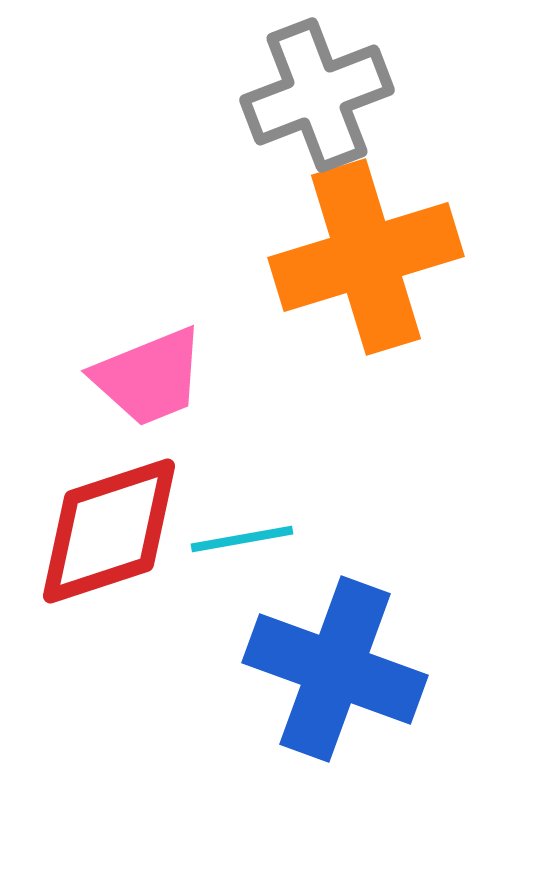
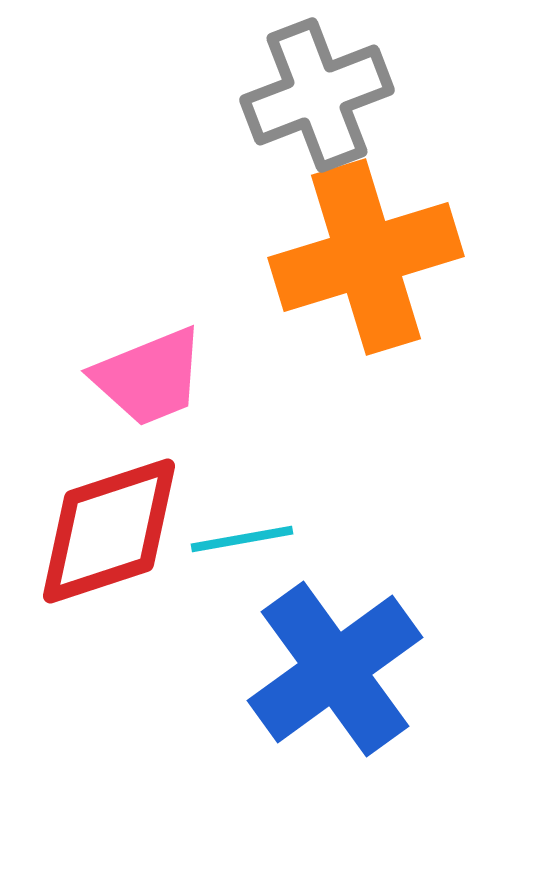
blue cross: rotated 34 degrees clockwise
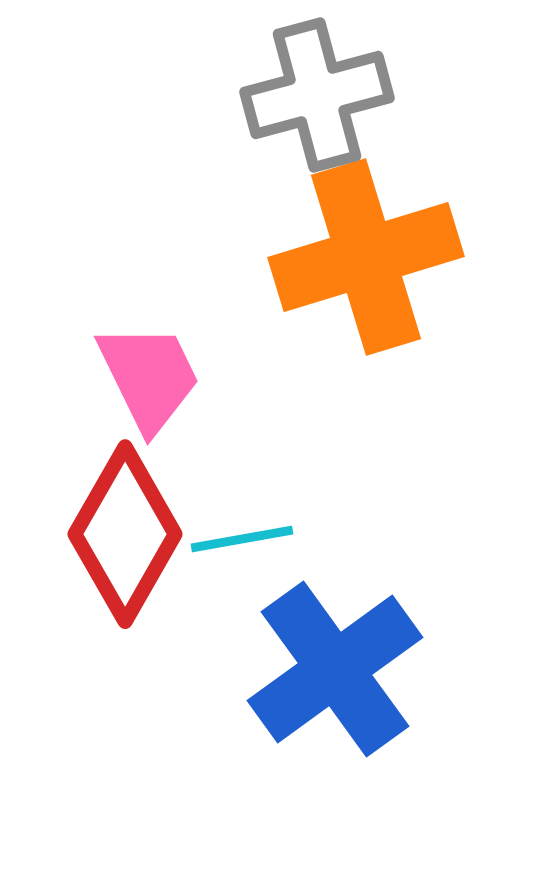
gray cross: rotated 6 degrees clockwise
pink trapezoid: rotated 94 degrees counterclockwise
red diamond: moved 16 px right, 3 px down; rotated 42 degrees counterclockwise
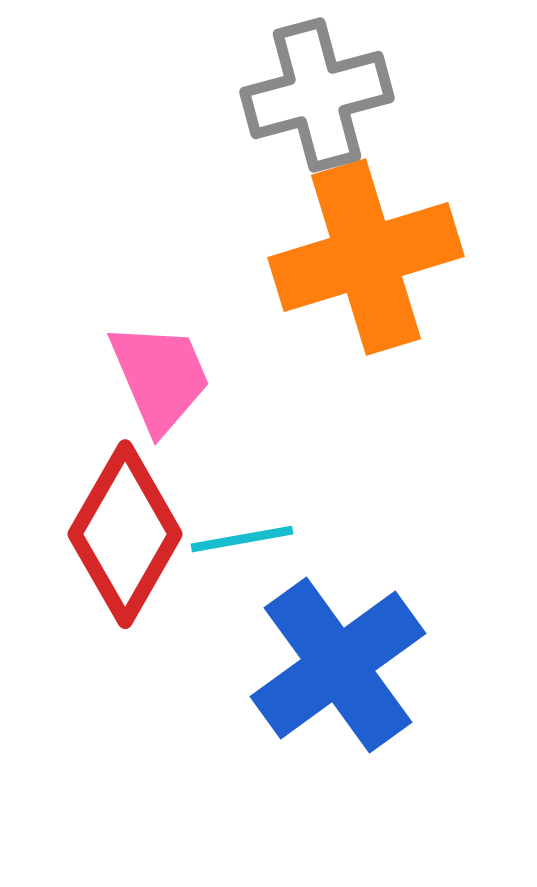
pink trapezoid: moved 11 px right; rotated 3 degrees clockwise
blue cross: moved 3 px right, 4 px up
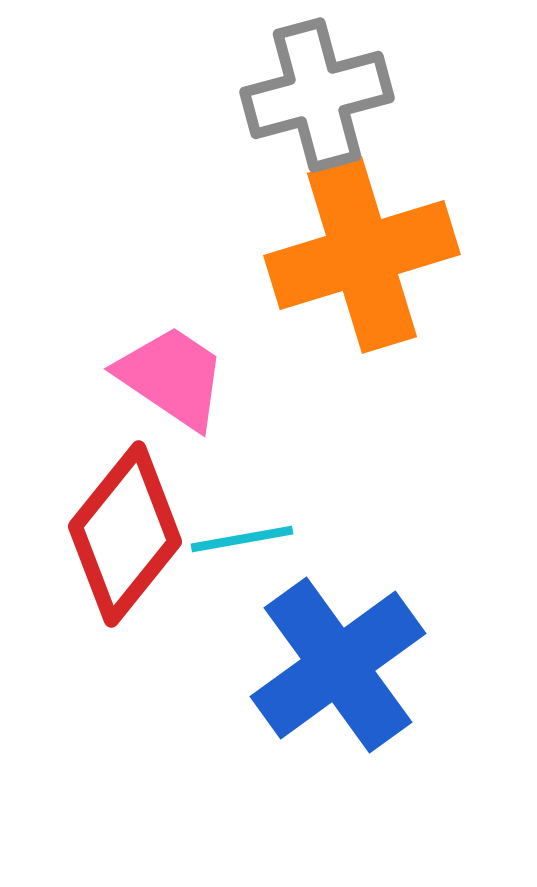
orange cross: moved 4 px left, 2 px up
pink trapezoid: moved 12 px right; rotated 33 degrees counterclockwise
red diamond: rotated 9 degrees clockwise
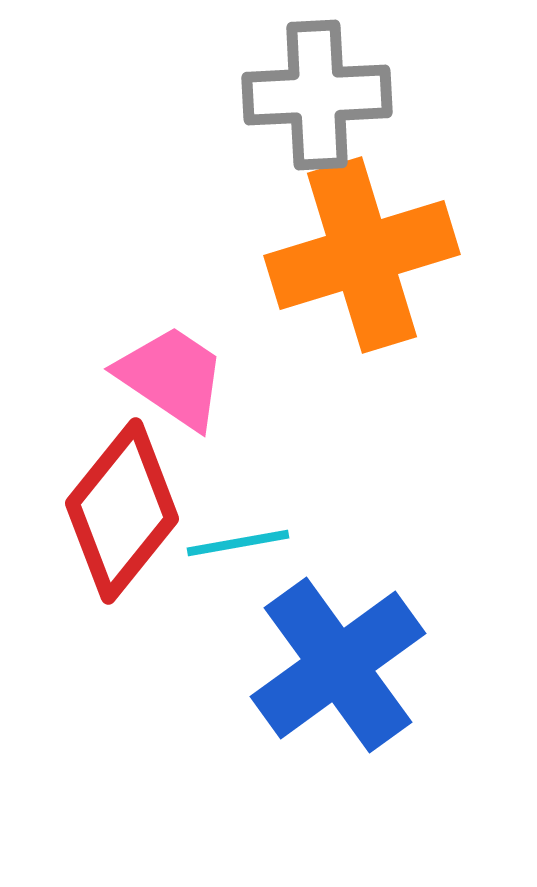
gray cross: rotated 12 degrees clockwise
red diamond: moved 3 px left, 23 px up
cyan line: moved 4 px left, 4 px down
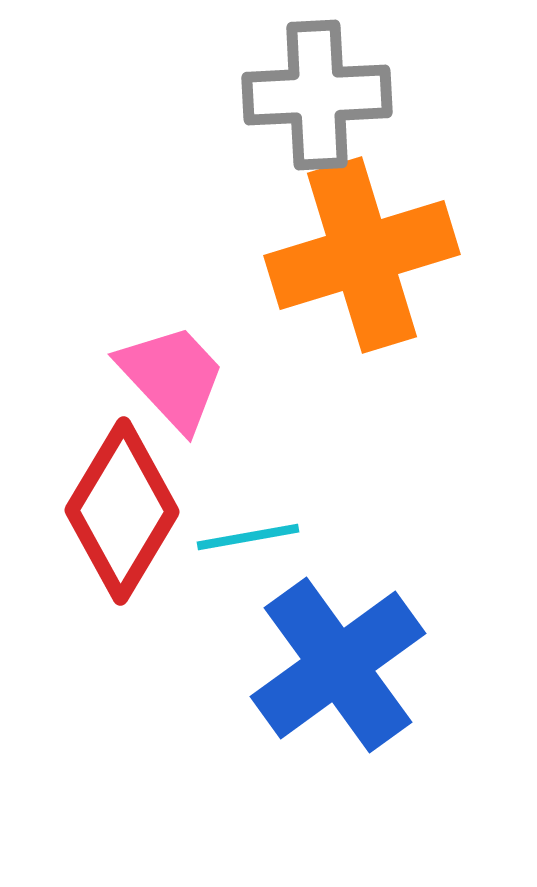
pink trapezoid: rotated 13 degrees clockwise
red diamond: rotated 8 degrees counterclockwise
cyan line: moved 10 px right, 6 px up
